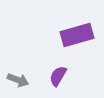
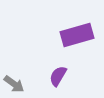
gray arrow: moved 4 px left, 4 px down; rotated 15 degrees clockwise
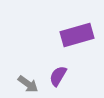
gray arrow: moved 14 px right
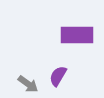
purple rectangle: rotated 16 degrees clockwise
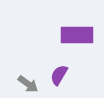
purple semicircle: moved 1 px right, 1 px up
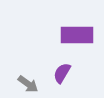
purple semicircle: moved 3 px right, 2 px up
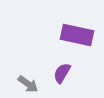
purple rectangle: rotated 12 degrees clockwise
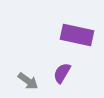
gray arrow: moved 3 px up
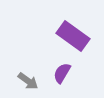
purple rectangle: moved 4 px left, 1 px down; rotated 24 degrees clockwise
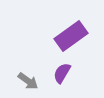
purple rectangle: moved 2 px left; rotated 72 degrees counterclockwise
